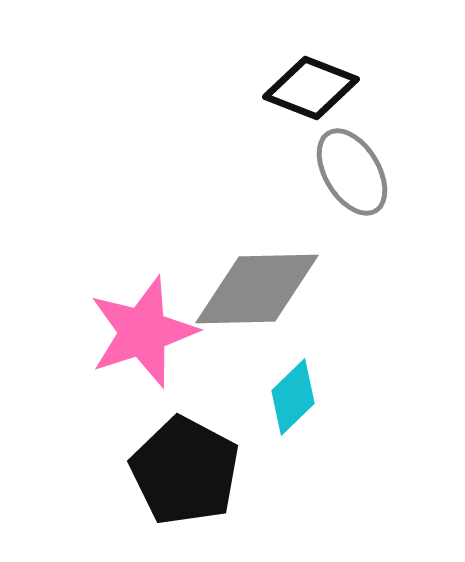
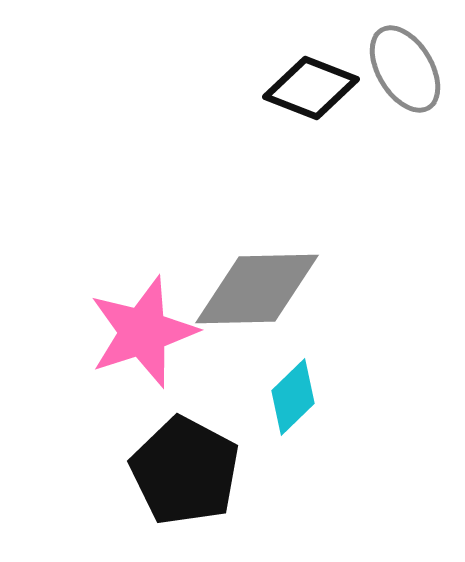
gray ellipse: moved 53 px right, 103 px up
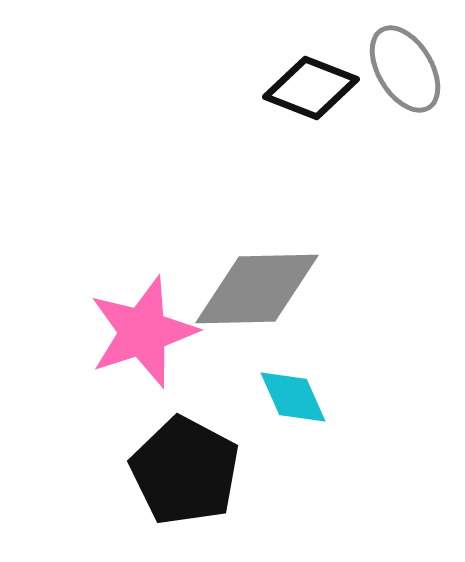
cyan diamond: rotated 70 degrees counterclockwise
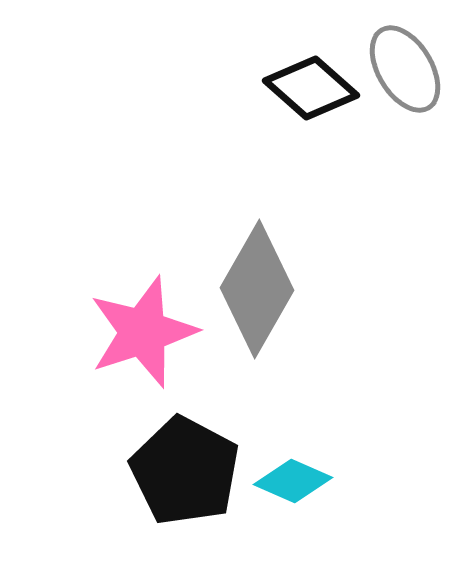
black diamond: rotated 20 degrees clockwise
gray diamond: rotated 59 degrees counterclockwise
cyan diamond: moved 84 px down; rotated 42 degrees counterclockwise
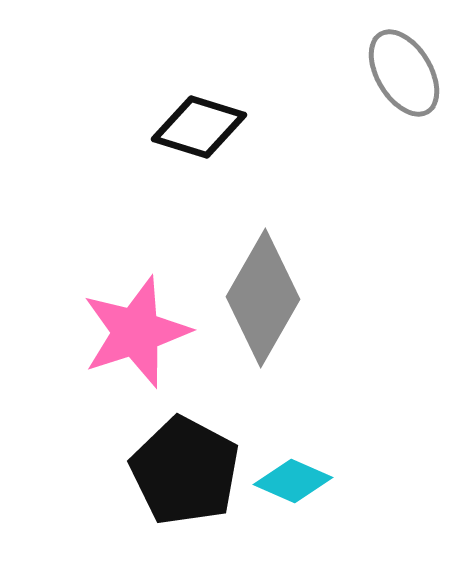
gray ellipse: moved 1 px left, 4 px down
black diamond: moved 112 px left, 39 px down; rotated 24 degrees counterclockwise
gray diamond: moved 6 px right, 9 px down
pink star: moved 7 px left
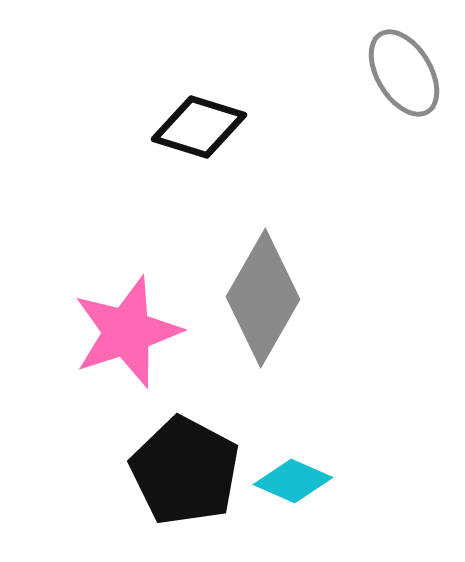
pink star: moved 9 px left
